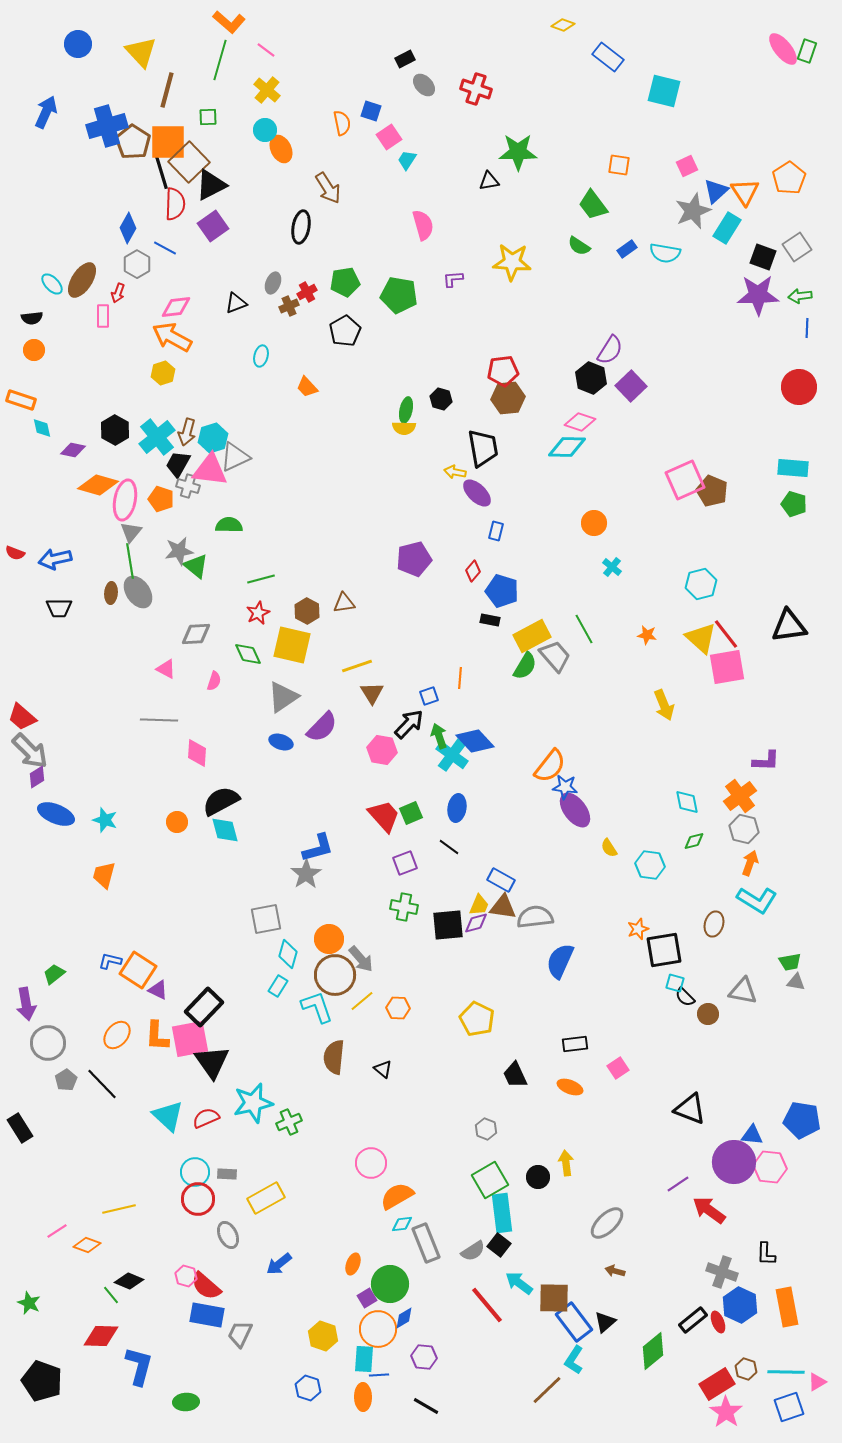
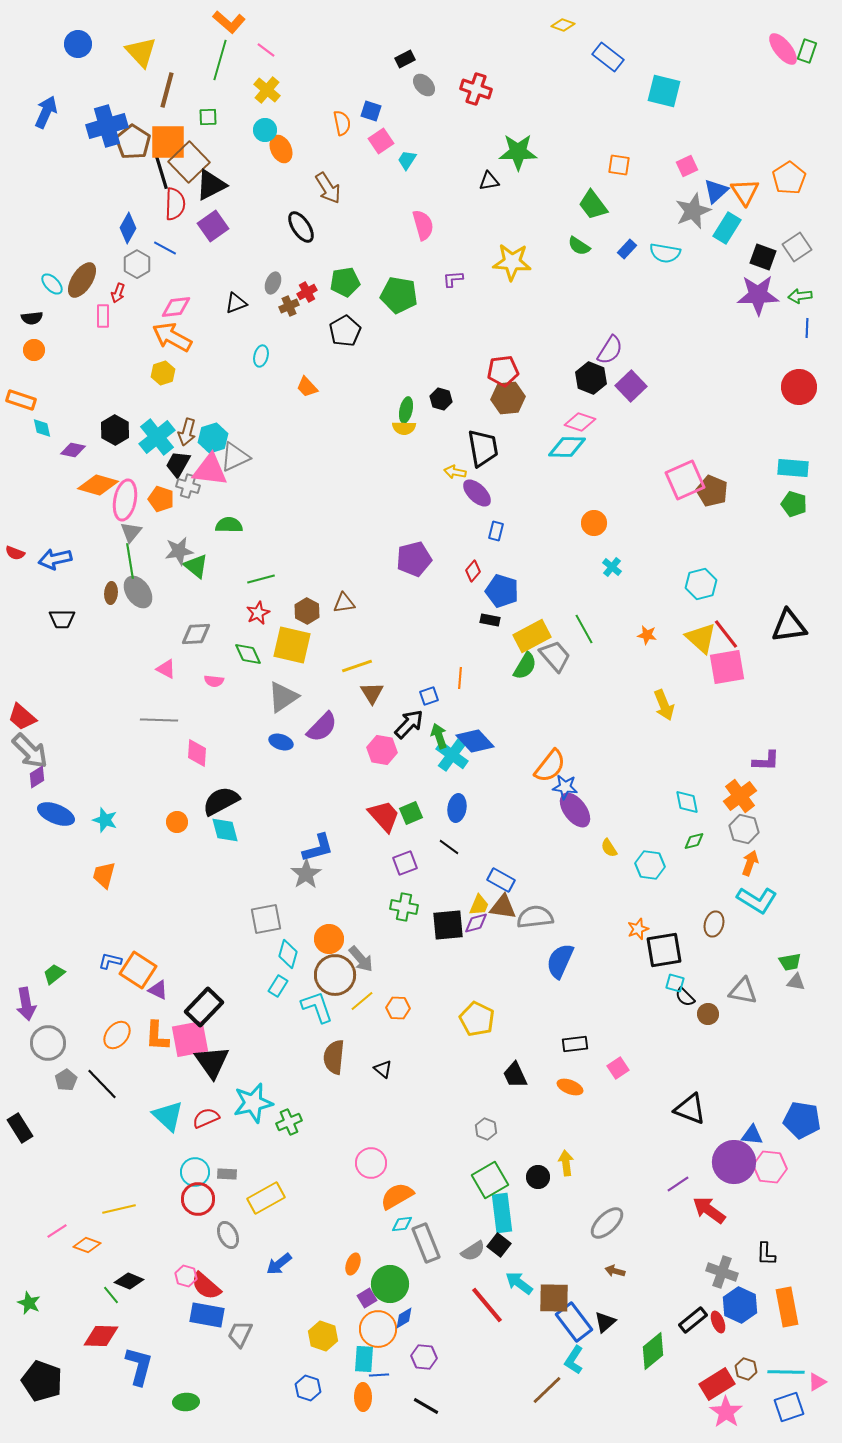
pink square at (389, 137): moved 8 px left, 4 px down
black ellipse at (301, 227): rotated 44 degrees counterclockwise
blue rectangle at (627, 249): rotated 12 degrees counterclockwise
black trapezoid at (59, 608): moved 3 px right, 11 px down
pink semicircle at (214, 681): rotated 78 degrees clockwise
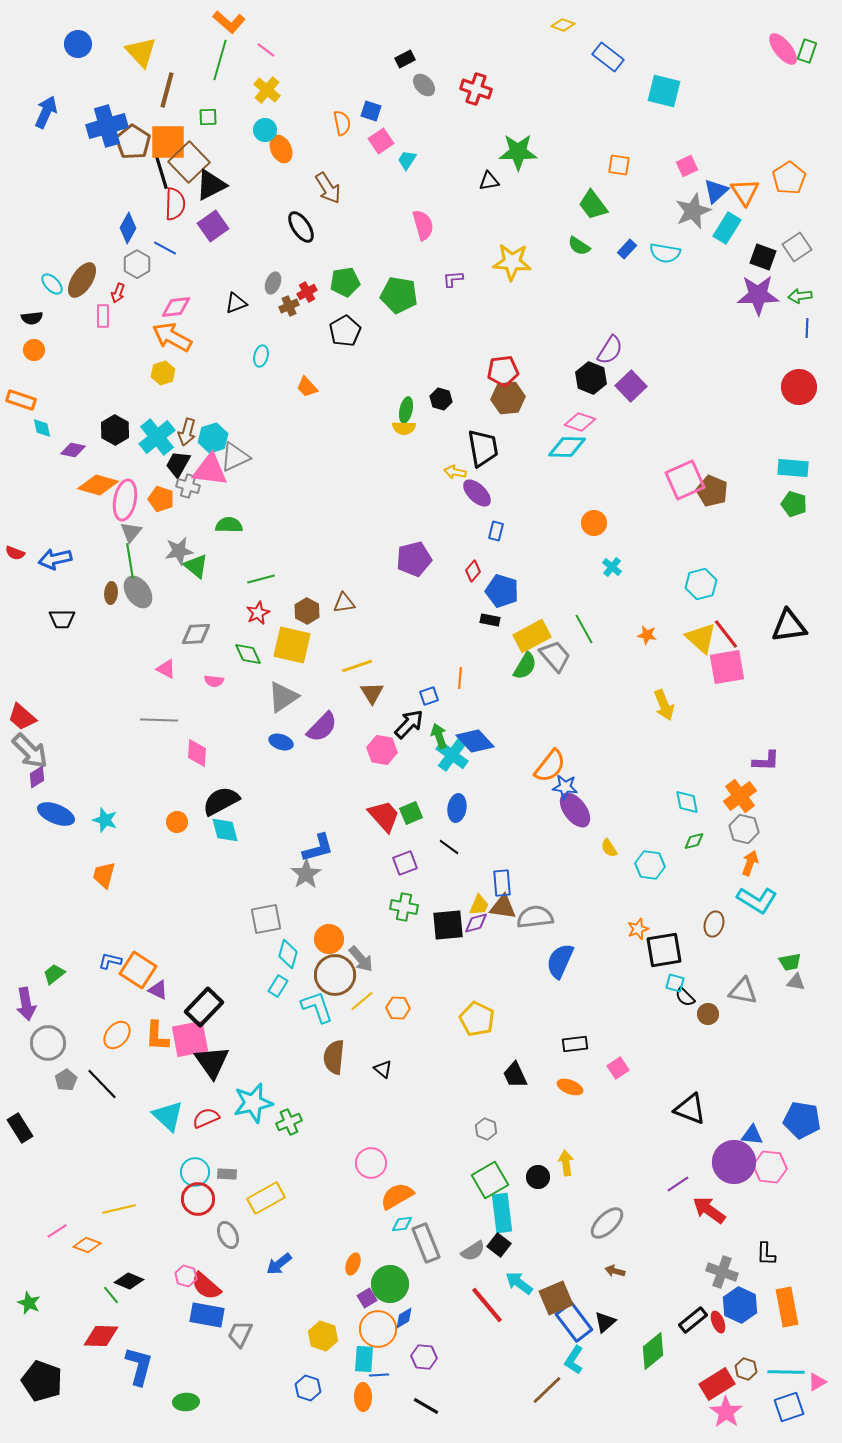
blue rectangle at (501, 880): moved 1 px right, 3 px down; rotated 56 degrees clockwise
brown square at (554, 1298): moved 2 px right; rotated 24 degrees counterclockwise
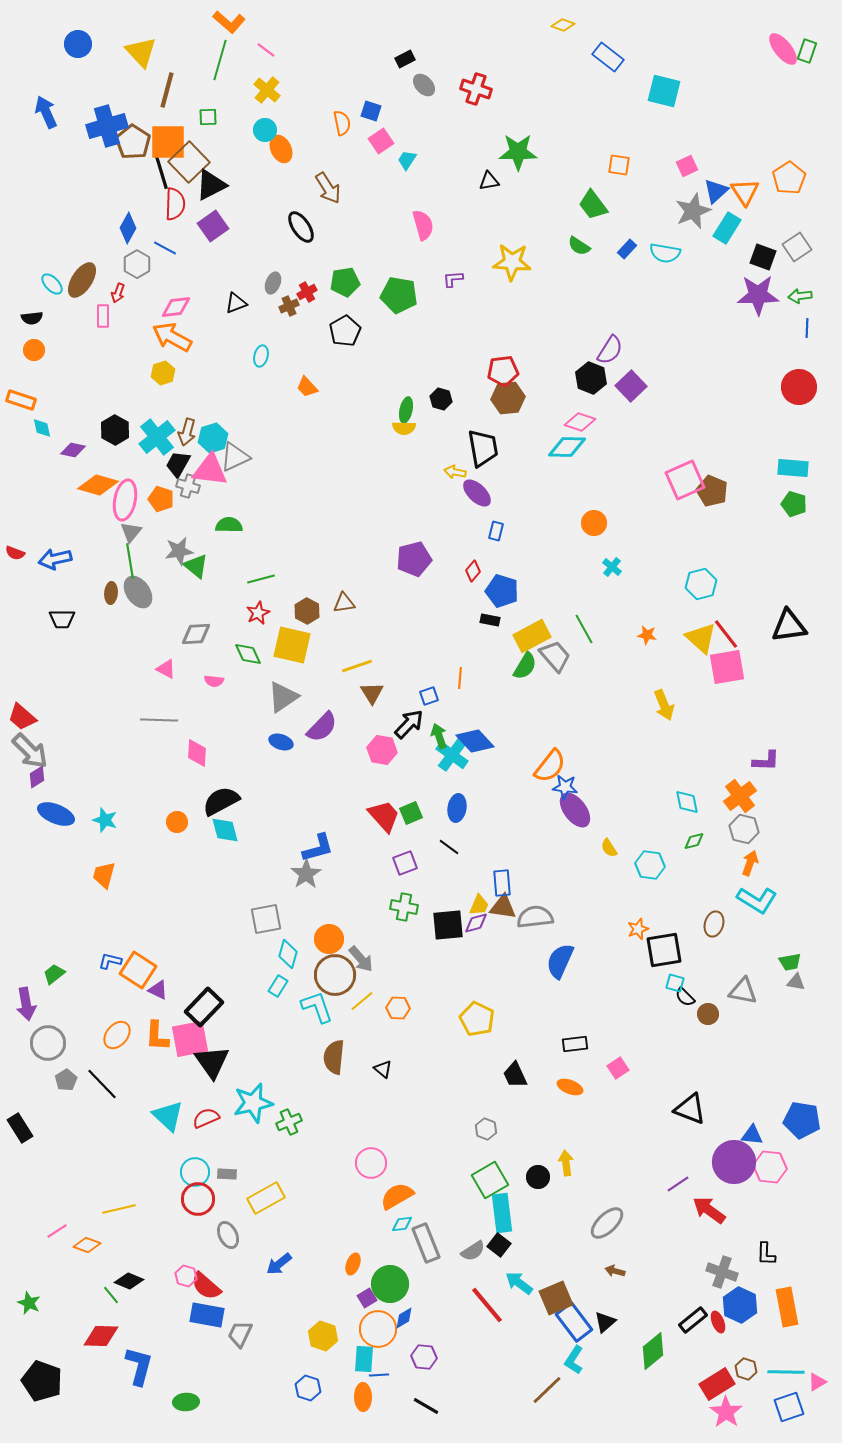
blue arrow at (46, 112): rotated 48 degrees counterclockwise
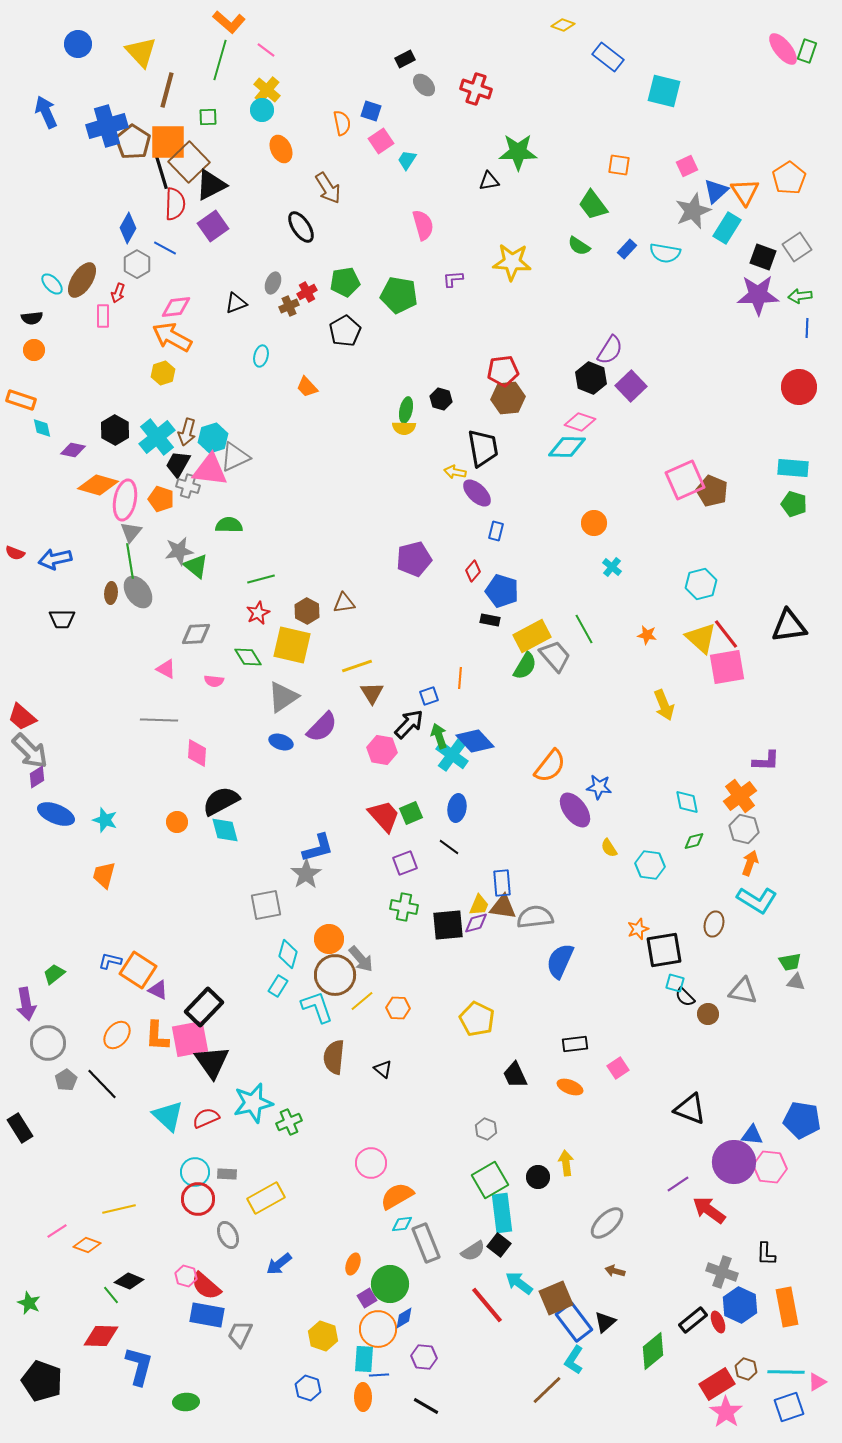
cyan circle at (265, 130): moved 3 px left, 20 px up
green diamond at (248, 654): moved 3 px down; rotated 8 degrees counterclockwise
blue star at (565, 787): moved 34 px right
gray square at (266, 919): moved 14 px up
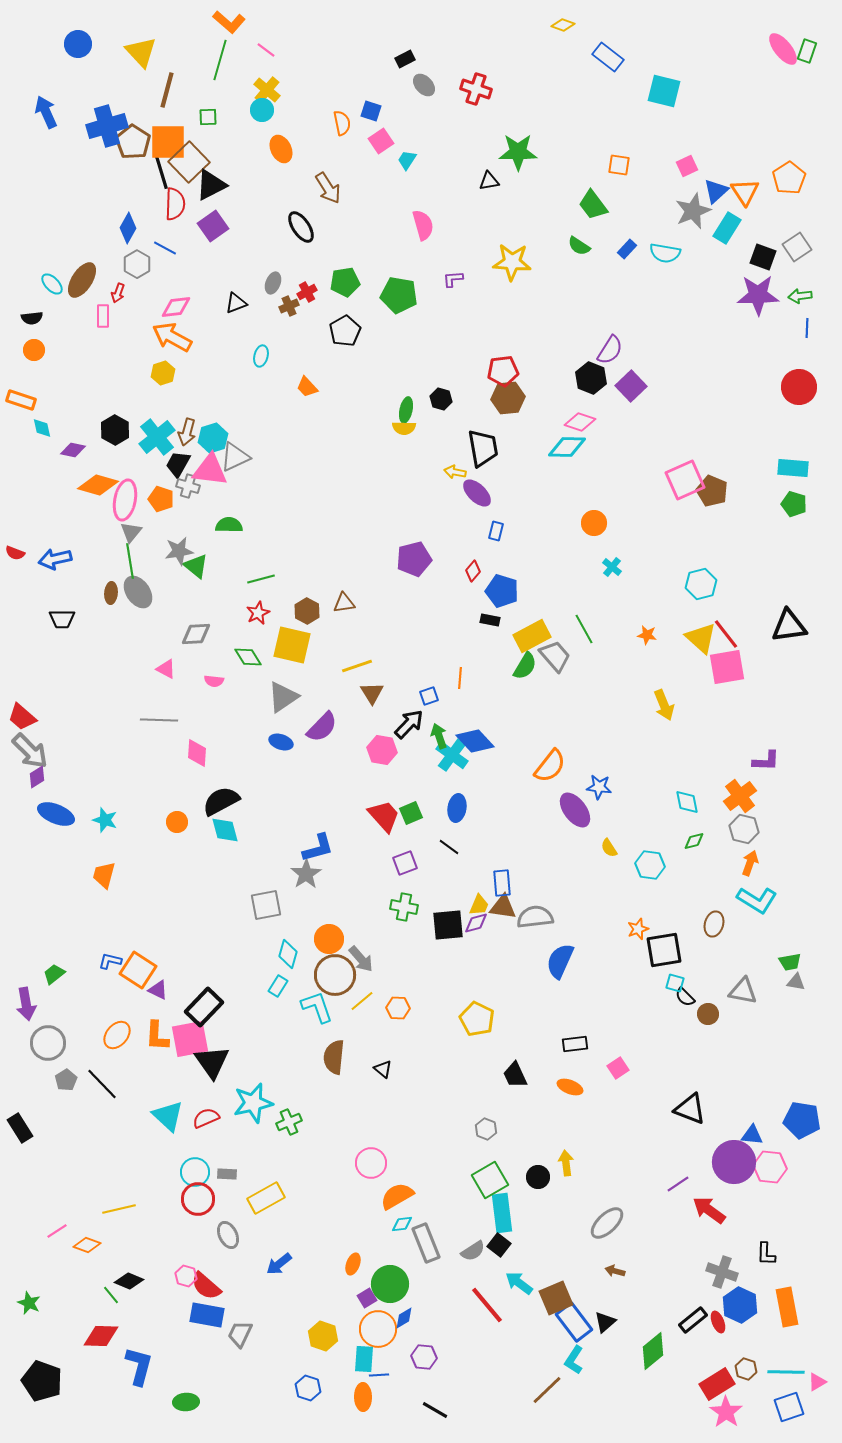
black line at (426, 1406): moved 9 px right, 4 px down
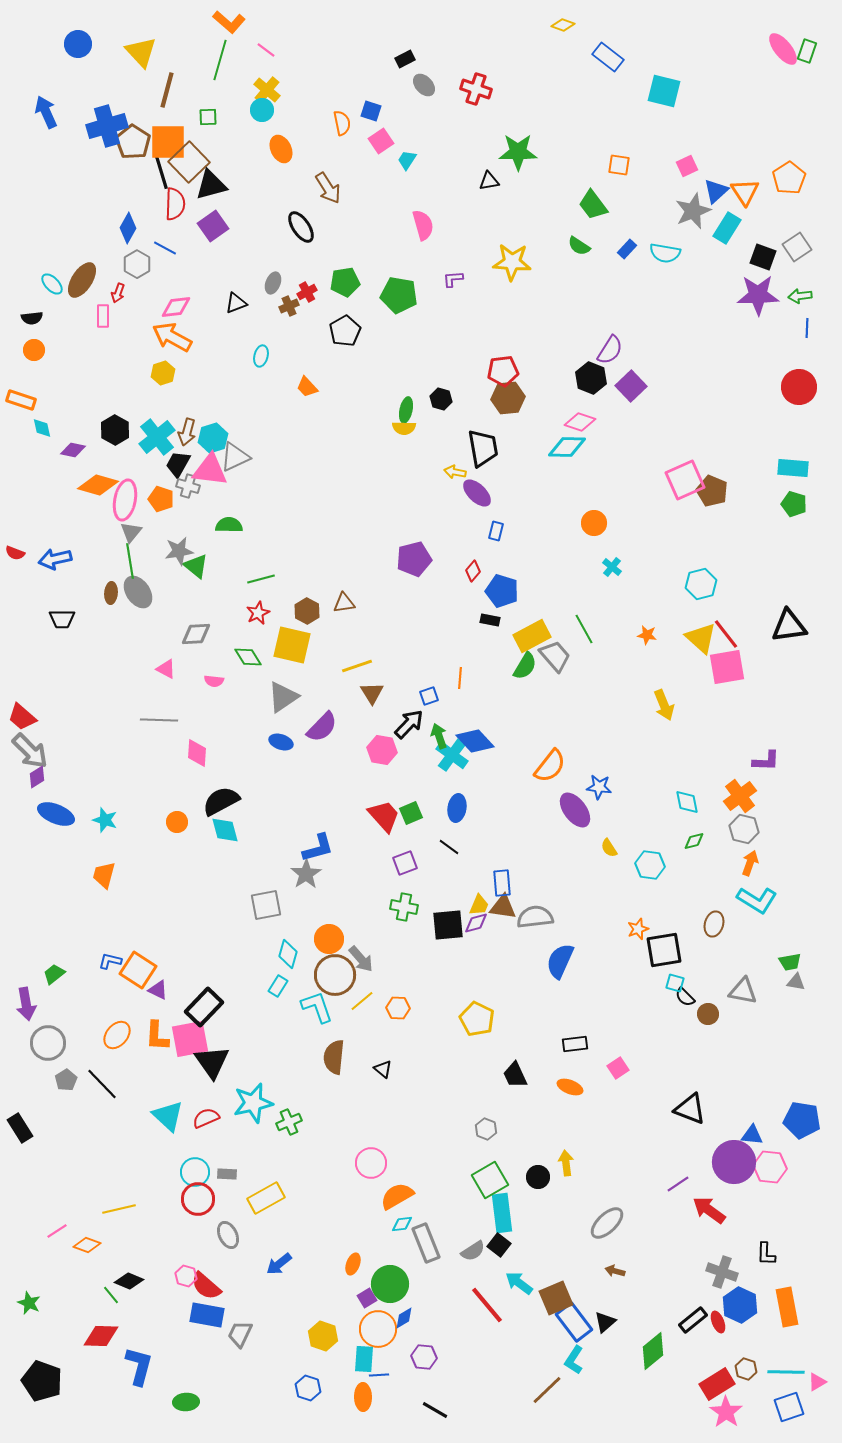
black triangle at (211, 185): rotated 12 degrees clockwise
